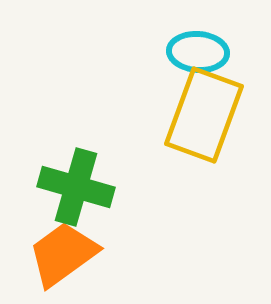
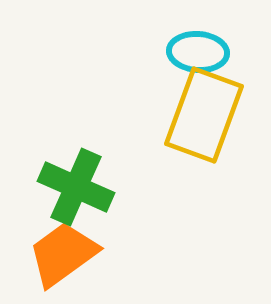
green cross: rotated 8 degrees clockwise
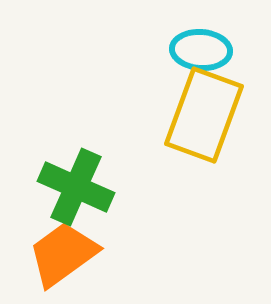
cyan ellipse: moved 3 px right, 2 px up
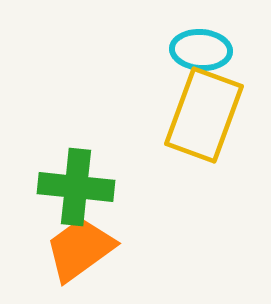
green cross: rotated 18 degrees counterclockwise
orange trapezoid: moved 17 px right, 5 px up
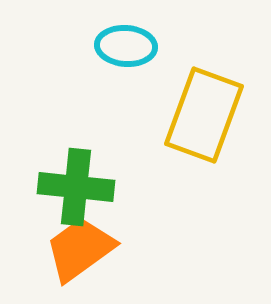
cyan ellipse: moved 75 px left, 4 px up
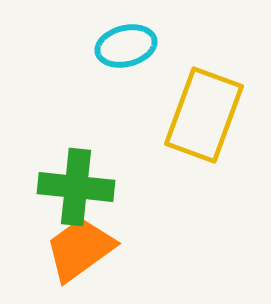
cyan ellipse: rotated 18 degrees counterclockwise
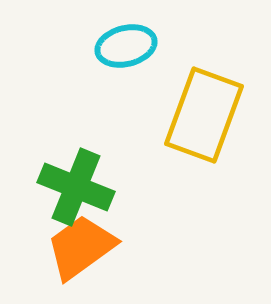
green cross: rotated 16 degrees clockwise
orange trapezoid: moved 1 px right, 2 px up
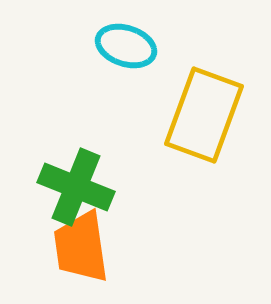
cyan ellipse: rotated 32 degrees clockwise
orange trapezoid: rotated 62 degrees counterclockwise
